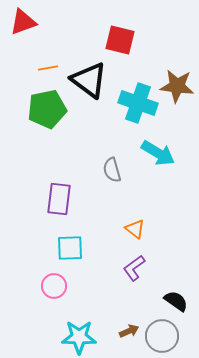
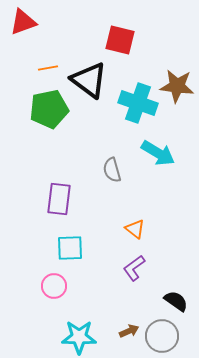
green pentagon: moved 2 px right
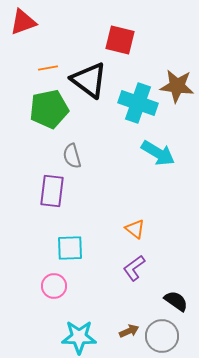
gray semicircle: moved 40 px left, 14 px up
purple rectangle: moved 7 px left, 8 px up
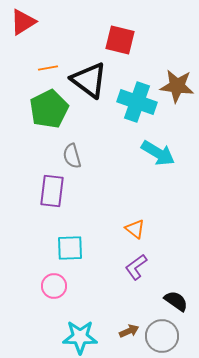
red triangle: rotated 12 degrees counterclockwise
cyan cross: moved 1 px left, 1 px up
green pentagon: rotated 15 degrees counterclockwise
purple L-shape: moved 2 px right, 1 px up
cyan star: moved 1 px right
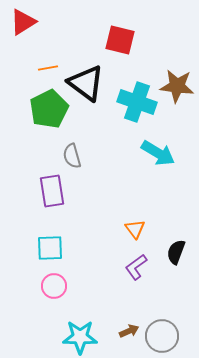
black triangle: moved 3 px left, 3 px down
purple rectangle: rotated 16 degrees counterclockwise
orange triangle: rotated 15 degrees clockwise
cyan square: moved 20 px left
black semicircle: moved 49 px up; rotated 105 degrees counterclockwise
